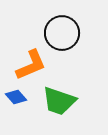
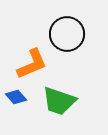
black circle: moved 5 px right, 1 px down
orange L-shape: moved 1 px right, 1 px up
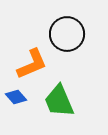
green trapezoid: rotated 48 degrees clockwise
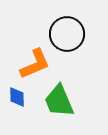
orange L-shape: moved 3 px right
blue diamond: moved 1 px right; rotated 40 degrees clockwise
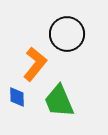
orange L-shape: rotated 28 degrees counterclockwise
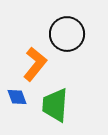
blue diamond: rotated 20 degrees counterclockwise
green trapezoid: moved 4 px left, 4 px down; rotated 27 degrees clockwise
